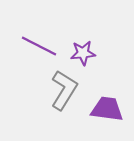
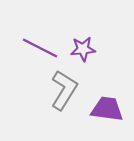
purple line: moved 1 px right, 2 px down
purple star: moved 4 px up
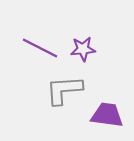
gray L-shape: rotated 126 degrees counterclockwise
purple trapezoid: moved 6 px down
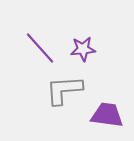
purple line: rotated 21 degrees clockwise
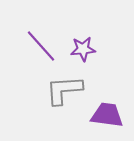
purple line: moved 1 px right, 2 px up
